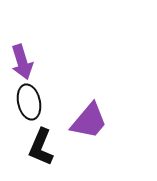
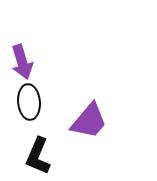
black ellipse: rotated 8 degrees clockwise
black L-shape: moved 3 px left, 9 px down
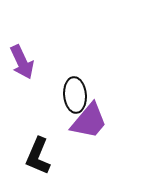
purple arrow: rotated 8 degrees counterclockwise
black ellipse: moved 46 px right, 7 px up
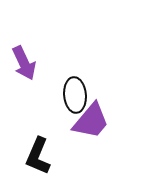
purple arrow: moved 2 px right, 1 px down
purple trapezoid: moved 2 px right
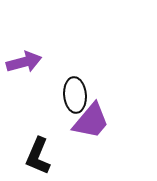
purple arrow: moved 1 px up; rotated 80 degrees counterclockwise
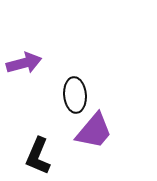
purple arrow: moved 1 px down
purple trapezoid: moved 3 px right, 10 px down
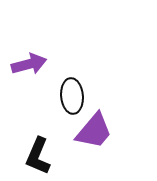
purple arrow: moved 5 px right, 1 px down
black ellipse: moved 3 px left, 1 px down
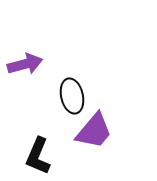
purple arrow: moved 4 px left
black ellipse: rotated 8 degrees counterclockwise
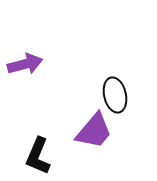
black ellipse: moved 43 px right, 1 px up
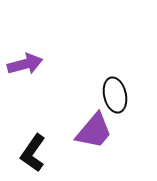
black L-shape: moved 5 px left, 3 px up; rotated 12 degrees clockwise
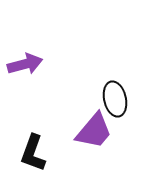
black ellipse: moved 4 px down
black L-shape: rotated 15 degrees counterclockwise
